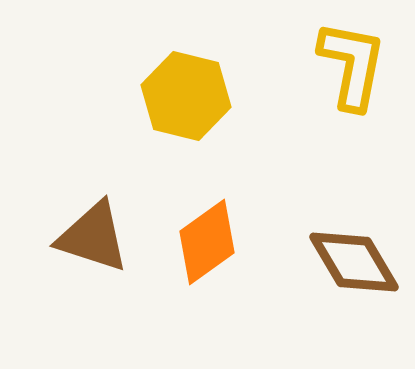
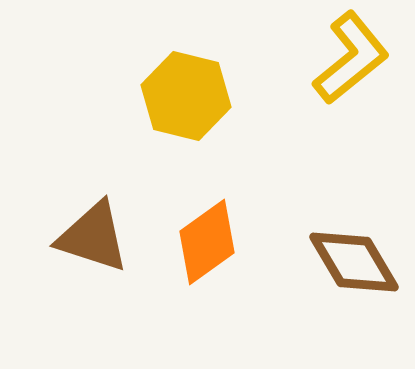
yellow L-shape: moved 1 px left, 7 px up; rotated 40 degrees clockwise
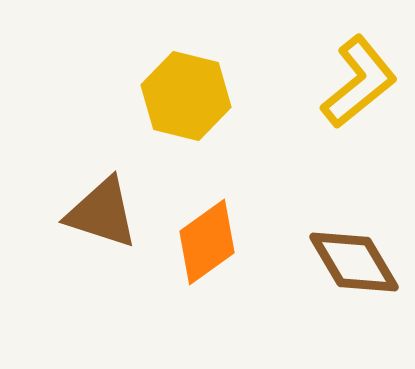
yellow L-shape: moved 8 px right, 24 px down
brown triangle: moved 9 px right, 24 px up
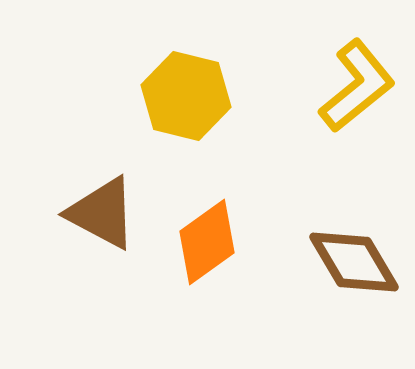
yellow L-shape: moved 2 px left, 4 px down
brown triangle: rotated 10 degrees clockwise
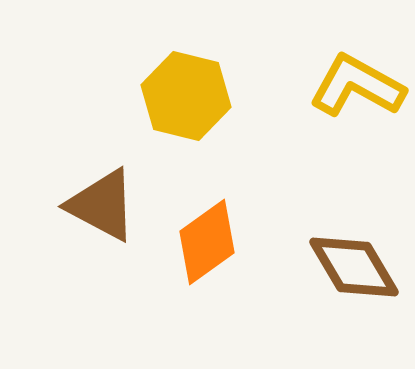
yellow L-shape: rotated 112 degrees counterclockwise
brown triangle: moved 8 px up
brown diamond: moved 5 px down
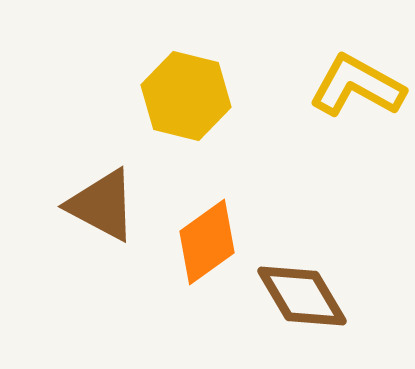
brown diamond: moved 52 px left, 29 px down
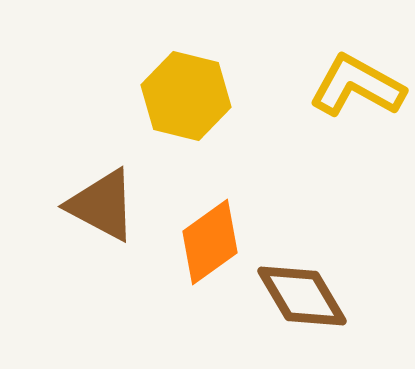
orange diamond: moved 3 px right
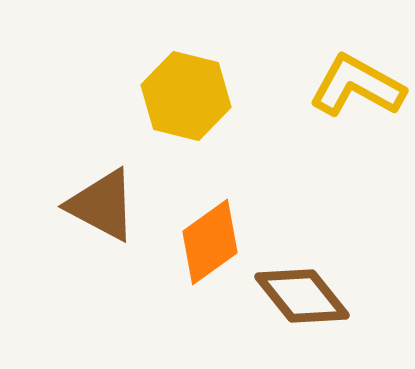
brown diamond: rotated 8 degrees counterclockwise
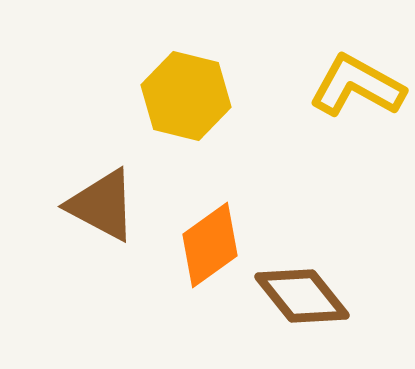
orange diamond: moved 3 px down
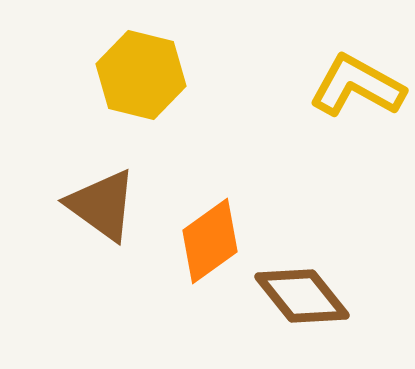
yellow hexagon: moved 45 px left, 21 px up
brown triangle: rotated 8 degrees clockwise
orange diamond: moved 4 px up
